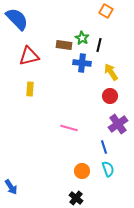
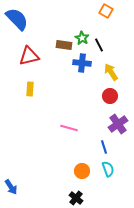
black line: rotated 40 degrees counterclockwise
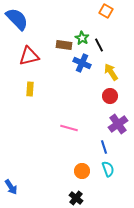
blue cross: rotated 18 degrees clockwise
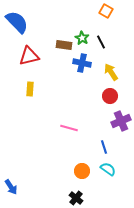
blue semicircle: moved 3 px down
black line: moved 2 px right, 3 px up
blue cross: rotated 12 degrees counterclockwise
purple cross: moved 3 px right, 3 px up; rotated 12 degrees clockwise
cyan semicircle: rotated 35 degrees counterclockwise
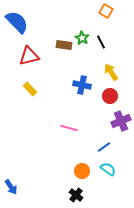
blue cross: moved 22 px down
yellow rectangle: rotated 48 degrees counterclockwise
blue line: rotated 72 degrees clockwise
black cross: moved 3 px up
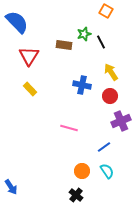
green star: moved 2 px right, 4 px up; rotated 24 degrees clockwise
red triangle: rotated 45 degrees counterclockwise
cyan semicircle: moved 1 px left, 2 px down; rotated 21 degrees clockwise
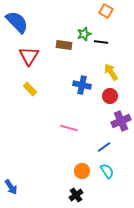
black line: rotated 56 degrees counterclockwise
black cross: rotated 16 degrees clockwise
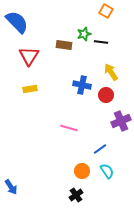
yellow rectangle: rotated 56 degrees counterclockwise
red circle: moved 4 px left, 1 px up
blue line: moved 4 px left, 2 px down
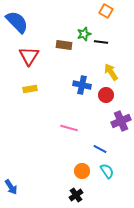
blue line: rotated 64 degrees clockwise
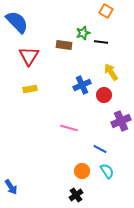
green star: moved 1 px left, 1 px up
blue cross: rotated 36 degrees counterclockwise
red circle: moved 2 px left
